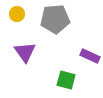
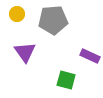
gray pentagon: moved 2 px left, 1 px down
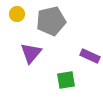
gray pentagon: moved 2 px left, 1 px down; rotated 8 degrees counterclockwise
purple triangle: moved 6 px right, 1 px down; rotated 15 degrees clockwise
green square: rotated 24 degrees counterclockwise
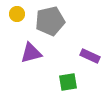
gray pentagon: moved 1 px left
purple triangle: rotated 35 degrees clockwise
green square: moved 2 px right, 2 px down
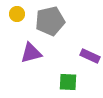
green square: rotated 12 degrees clockwise
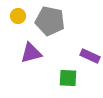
yellow circle: moved 1 px right, 2 px down
gray pentagon: rotated 24 degrees clockwise
green square: moved 4 px up
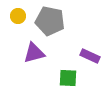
purple triangle: moved 3 px right
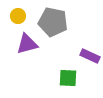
gray pentagon: moved 3 px right, 1 px down
purple triangle: moved 7 px left, 9 px up
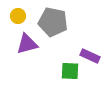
green square: moved 2 px right, 7 px up
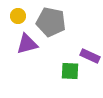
gray pentagon: moved 2 px left
